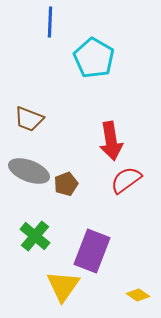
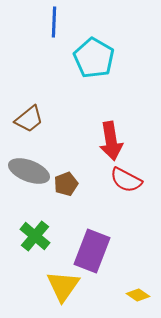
blue line: moved 4 px right
brown trapezoid: rotated 60 degrees counterclockwise
red semicircle: rotated 116 degrees counterclockwise
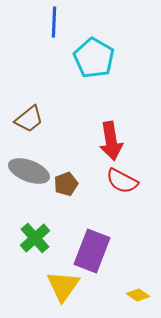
red semicircle: moved 4 px left, 1 px down
green cross: moved 2 px down; rotated 8 degrees clockwise
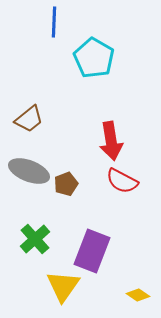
green cross: moved 1 px down
